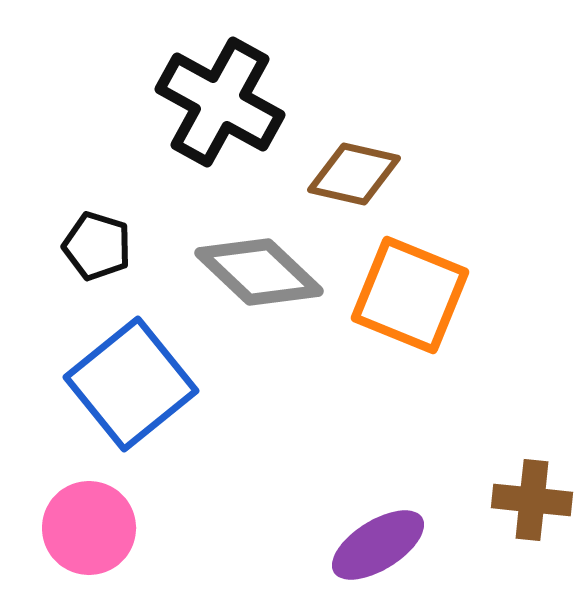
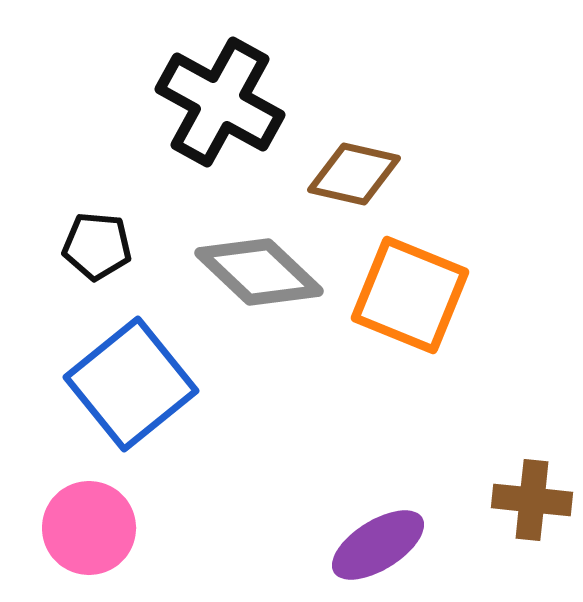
black pentagon: rotated 12 degrees counterclockwise
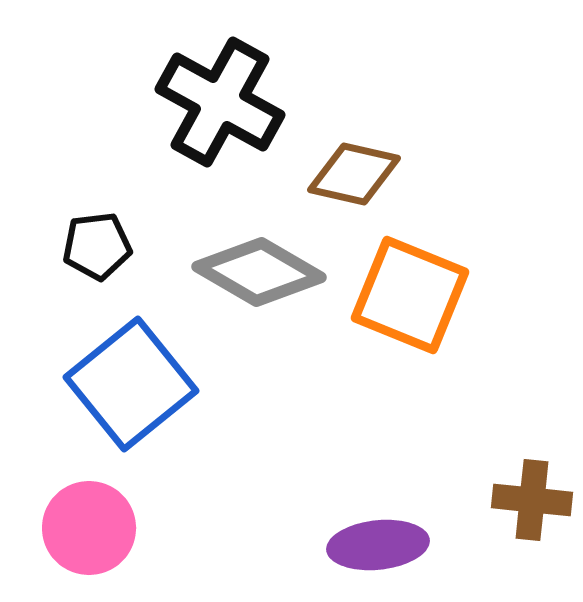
black pentagon: rotated 12 degrees counterclockwise
gray diamond: rotated 13 degrees counterclockwise
purple ellipse: rotated 26 degrees clockwise
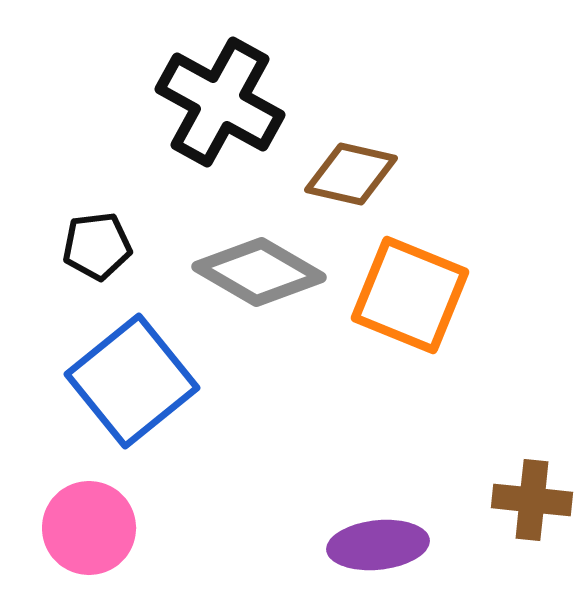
brown diamond: moved 3 px left
blue square: moved 1 px right, 3 px up
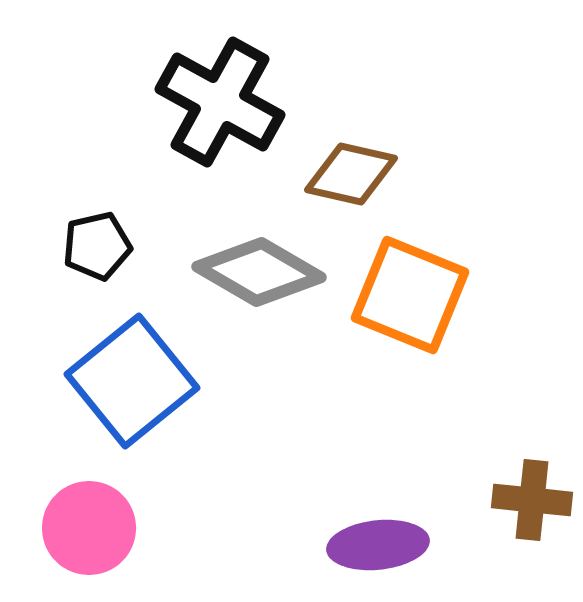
black pentagon: rotated 6 degrees counterclockwise
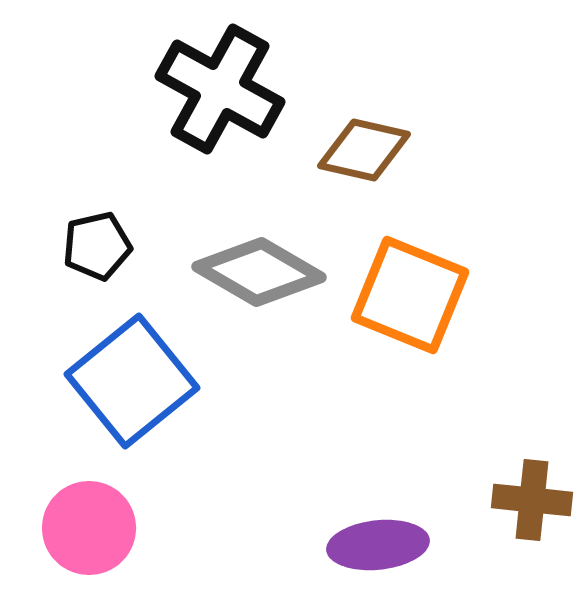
black cross: moved 13 px up
brown diamond: moved 13 px right, 24 px up
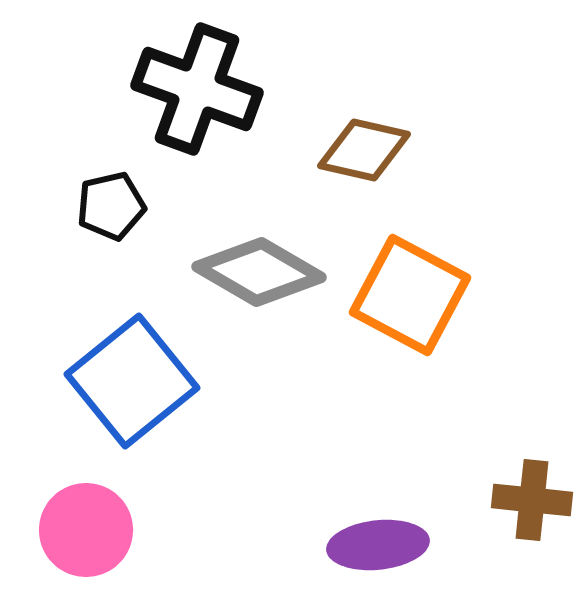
black cross: moved 23 px left; rotated 9 degrees counterclockwise
black pentagon: moved 14 px right, 40 px up
orange square: rotated 6 degrees clockwise
pink circle: moved 3 px left, 2 px down
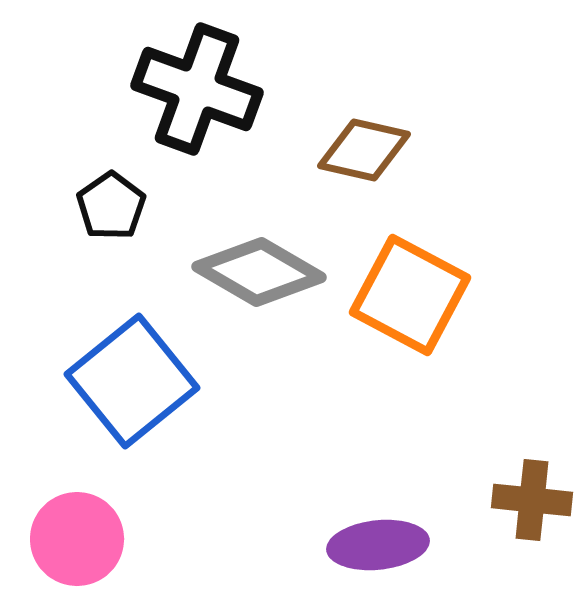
black pentagon: rotated 22 degrees counterclockwise
pink circle: moved 9 px left, 9 px down
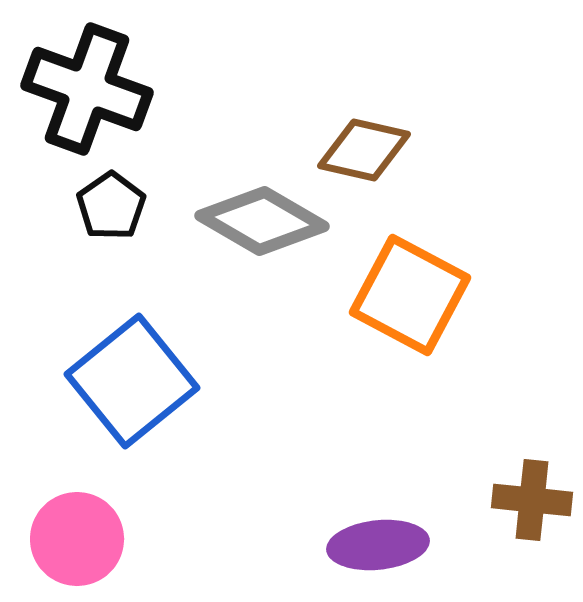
black cross: moved 110 px left
gray diamond: moved 3 px right, 51 px up
